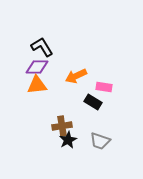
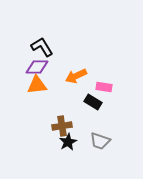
black star: moved 2 px down
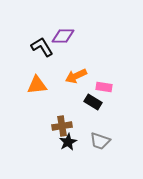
purple diamond: moved 26 px right, 31 px up
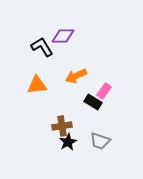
pink rectangle: moved 4 px down; rotated 63 degrees counterclockwise
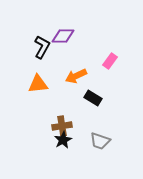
black L-shape: rotated 60 degrees clockwise
orange triangle: moved 1 px right, 1 px up
pink rectangle: moved 6 px right, 30 px up
black rectangle: moved 4 px up
black star: moved 5 px left, 2 px up
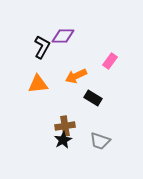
brown cross: moved 3 px right
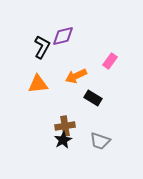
purple diamond: rotated 15 degrees counterclockwise
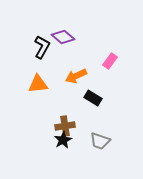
purple diamond: moved 1 px down; rotated 55 degrees clockwise
